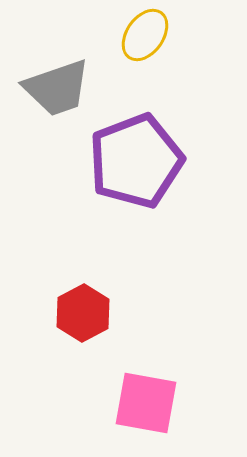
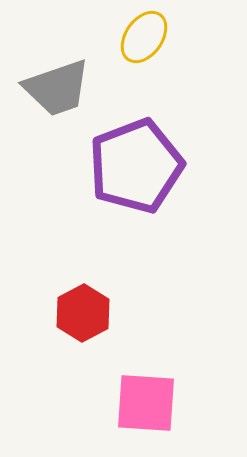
yellow ellipse: moved 1 px left, 2 px down
purple pentagon: moved 5 px down
pink square: rotated 6 degrees counterclockwise
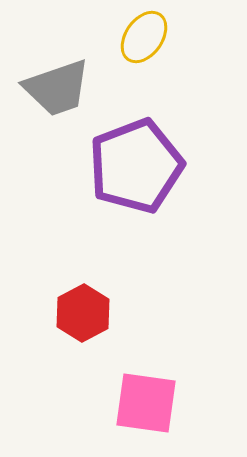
pink square: rotated 4 degrees clockwise
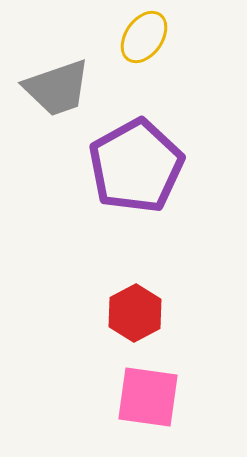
purple pentagon: rotated 8 degrees counterclockwise
red hexagon: moved 52 px right
pink square: moved 2 px right, 6 px up
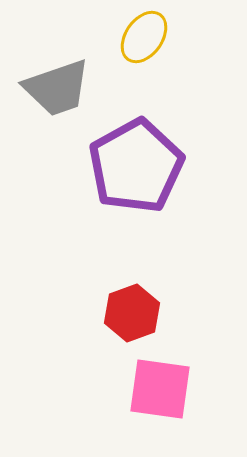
red hexagon: moved 3 px left; rotated 8 degrees clockwise
pink square: moved 12 px right, 8 px up
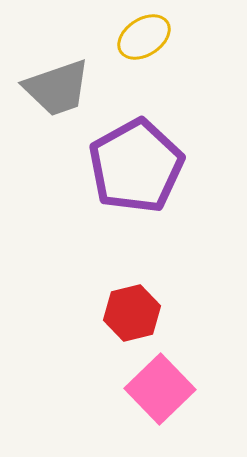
yellow ellipse: rotated 22 degrees clockwise
red hexagon: rotated 6 degrees clockwise
pink square: rotated 38 degrees clockwise
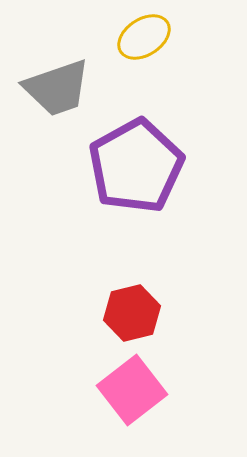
pink square: moved 28 px left, 1 px down; rotated 6 degrees clockwise
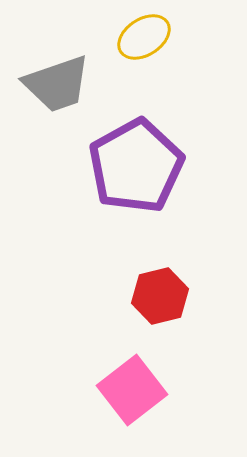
gray trapezoid: moved 4 px up
red hexagon: moved 28 px right, 17 px up
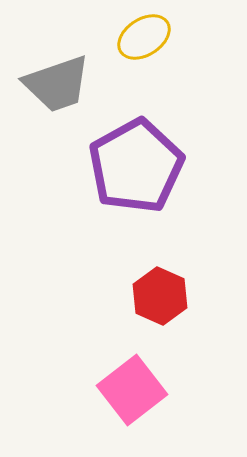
red hexagon: rotated 22 degrees counterclockwise
